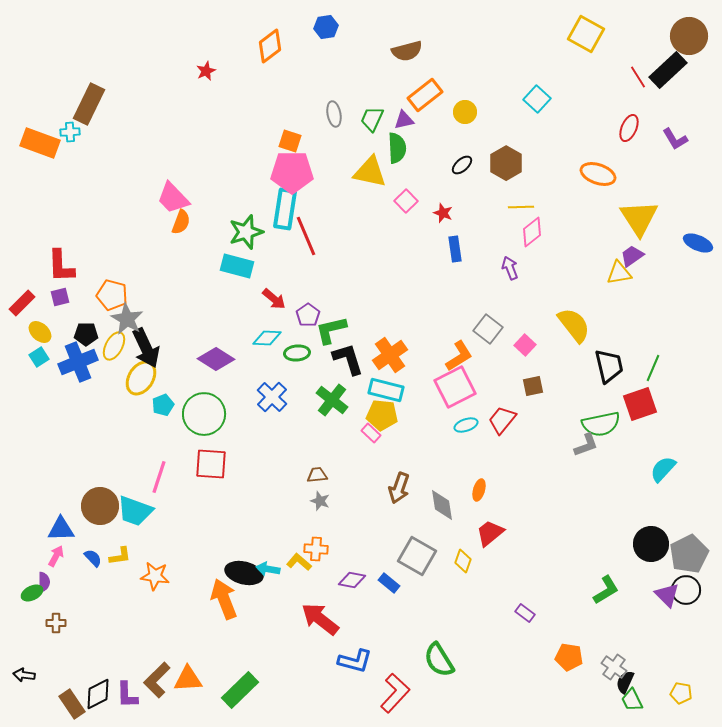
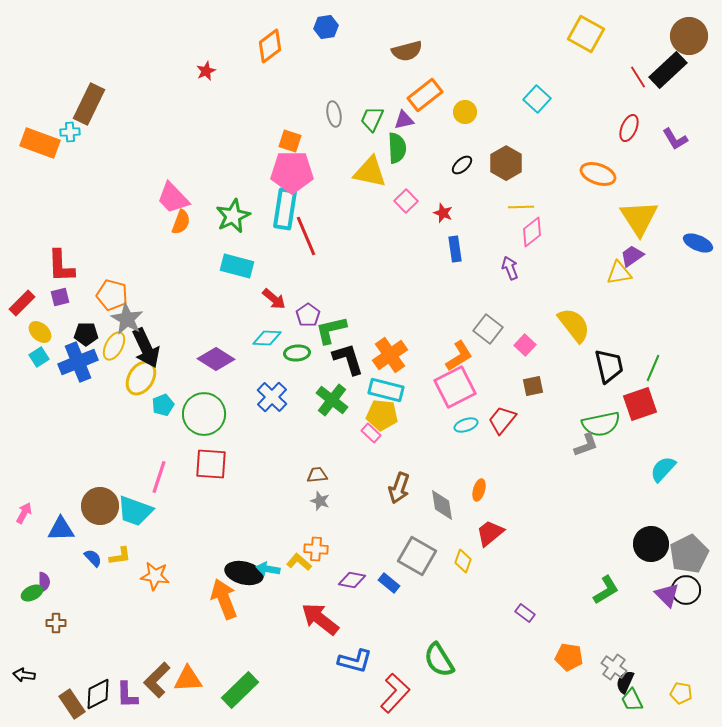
green star at (246, 232): moved 13 px left, 16 px up; rotated 8 degrees counterclockwise
pink arrow at (56, 556): moved 32 px left, 43 px up
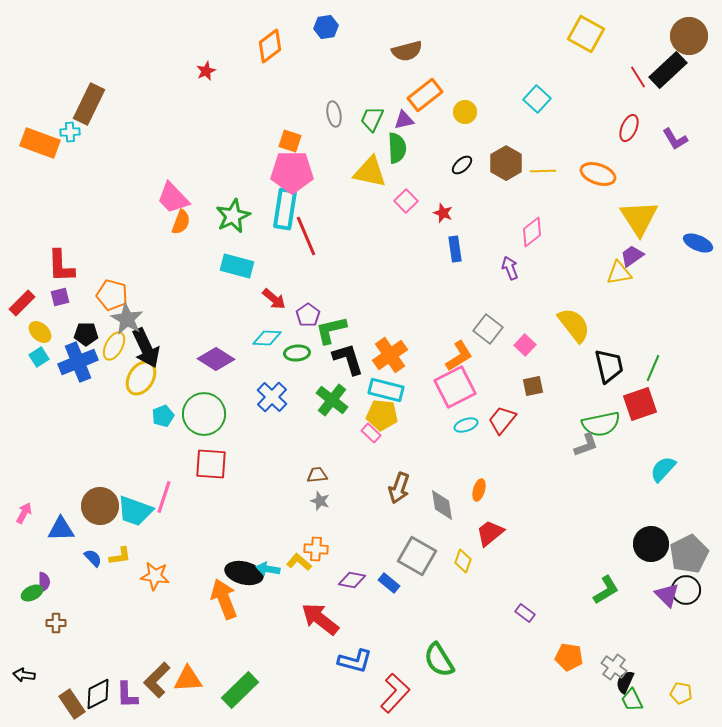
yellow line at (521, 207): moved 22 px right, 36 px up
cyan pentagon at (163, 405): moved 11 px down
pink line at (159, 477): moved 5 px right, 20 px down
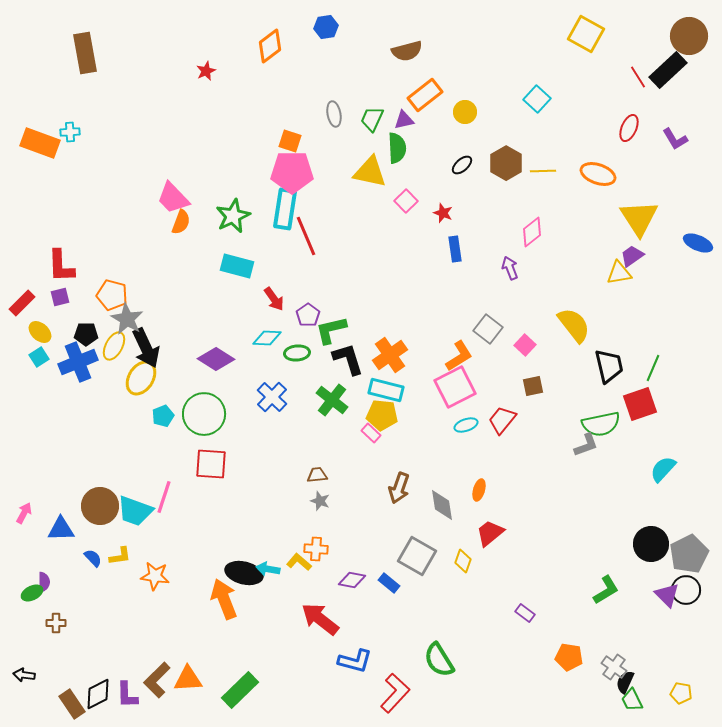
brown rectangle at (89, 104): moved 4 px left, 51 px up; rotated 36 degrees counterclockwise
red arrow at (274, 299): rotated 15 degrees clockwise
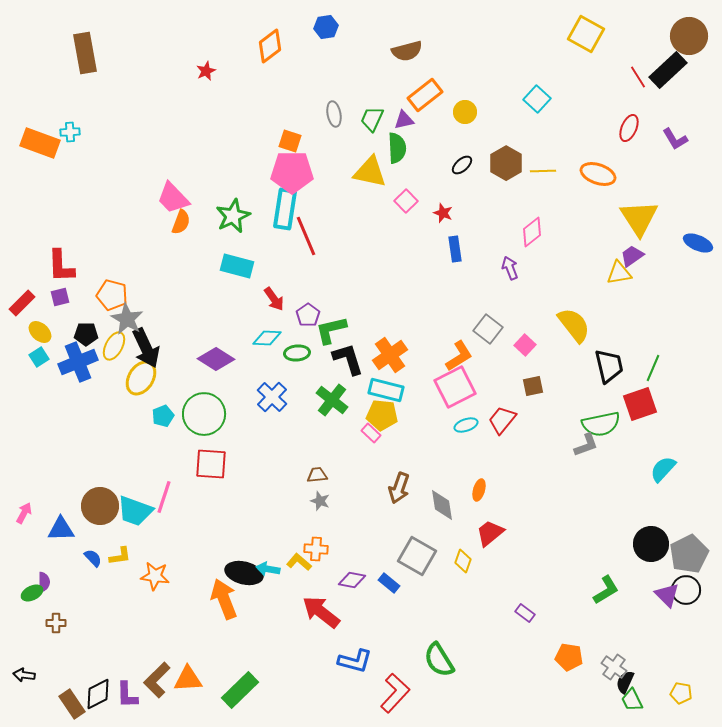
red arrow at (320, 619): moved 1 px right, 7 px up
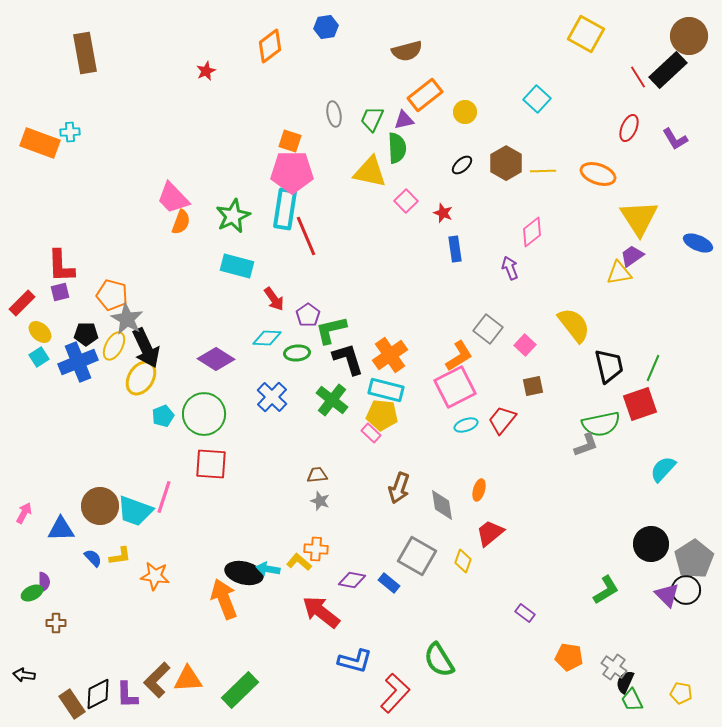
purple square at (60, 297): moved 5 px up
gray pentagon at (689, 554): moved 5 px right, 5 px down; rotated 6 degrees counterclockwise
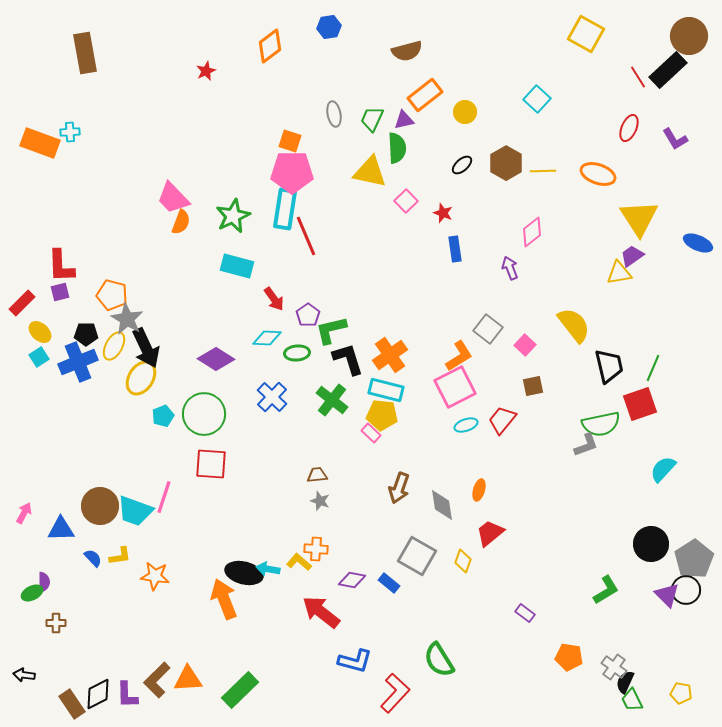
blue hexagon at (326, 27): moved 3 px right
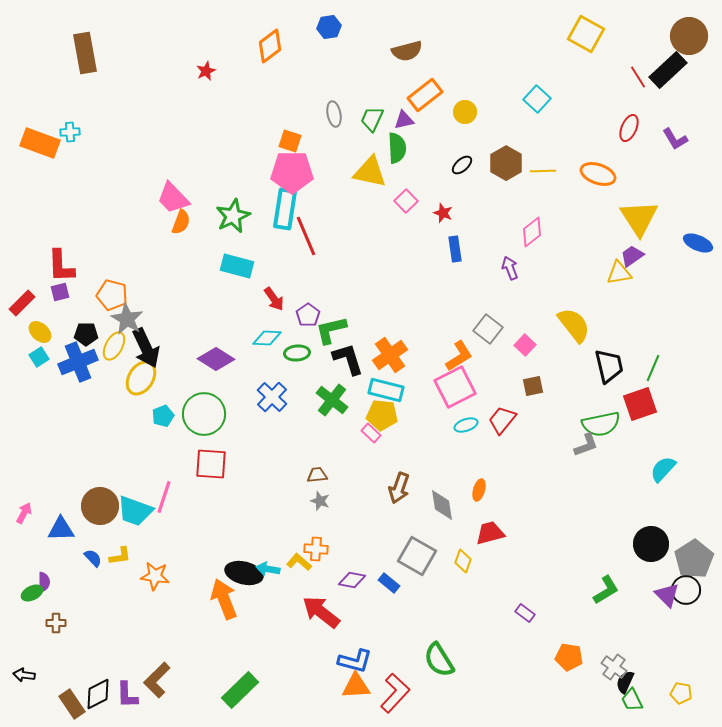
red trapezoid at (490, 533): rotated 24 degrees clockwise
orange triangle at (188, 679): moved 168 px right, 7 px down
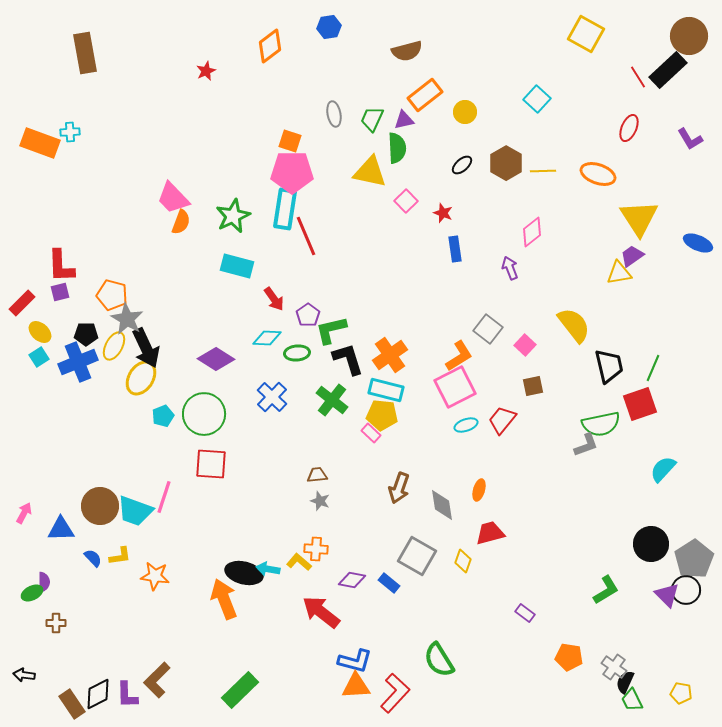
purple L-shape at (675, 139): moved 15 px right
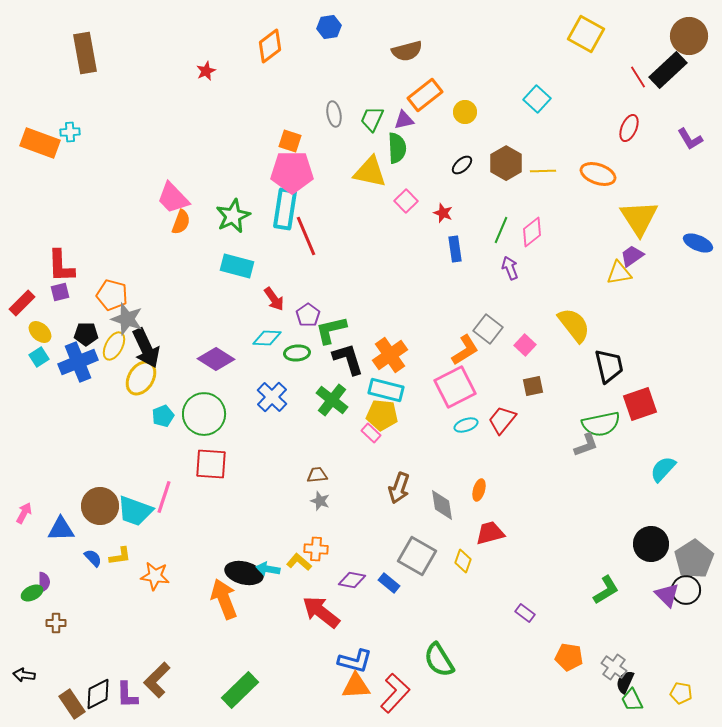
gray star at (127, 319): rotated 12 degrees counterclockwise
orange L-shape at (459, 356): moved 6 px right, 6 px up
green line at (653, 368): moved 152 px left, 138 px up
